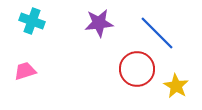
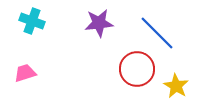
pink trapezoid: moved 2 px down
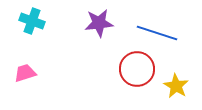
blue line: rotated 27 degrees counterclockwise
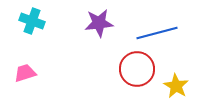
blue line: rotated 33 degrees counterclockwise
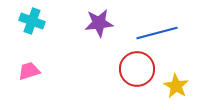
pink trapezoid: moved 4 px right, 2 px up
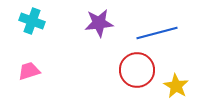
red circle: moved 1 px down
